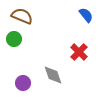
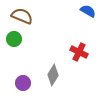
blue semicircle: moved 2 px right, 4 px up; rotated 21 degrees counterclockwise
red cross: rotated 18 degrees counterclockwise
gray diamond: rotated 50 degrees clockwise
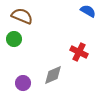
gray diamond: rotated 35 degrees clockwise
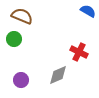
gray diamond: moved 5 px right
purple circle: moved 2 px left, 3 px up
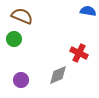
blue semicircle: rotated 21 degrees counterclockwise
red cross: moved 1 px down
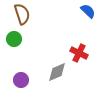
blue semicircle: rotated 35 degrees clockwise
brown semicircle: moved 2 px up; rotated 50 degrees clockwise
gray diamond: moved 1 px left, 3 px up
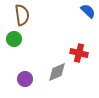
brown semicircle: moved 1 px down; rotated 10 degrees clockwise
red cross: rotated 12 degrees counterclockwise
purple circle: moved 4 px right, 1 px up
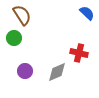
blue semicircle: moved 1 px left, 2 px down
brown semicircle: rotated 25 degrees counterclockwise
green circle: moved 1 px up
purple circle: moved 8 px up
